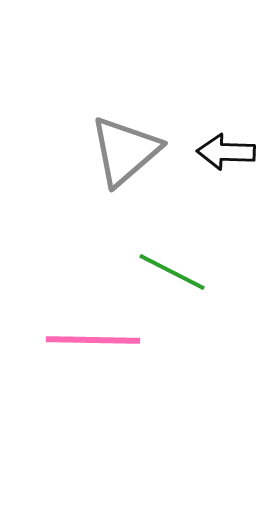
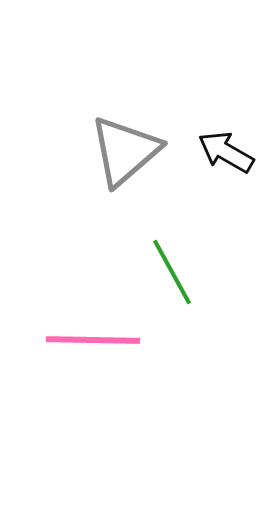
black arrow: rotated 28 degrees clockwise
green line: rotated 34 degrees clockwise
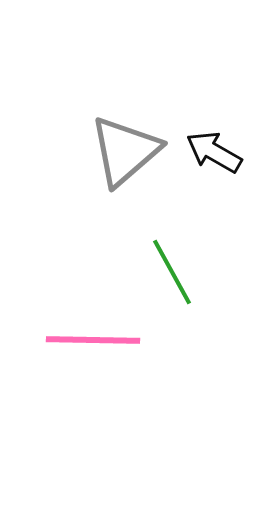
black arrow: moved 12 px left
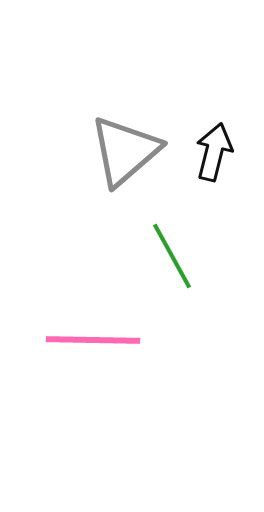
black arrow: rotated 74 degrees clockwise
green line: moved 16 px up
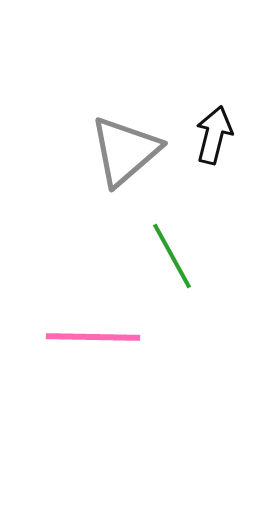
black arrow: moved 17 px up
pink line: moved 3 px up
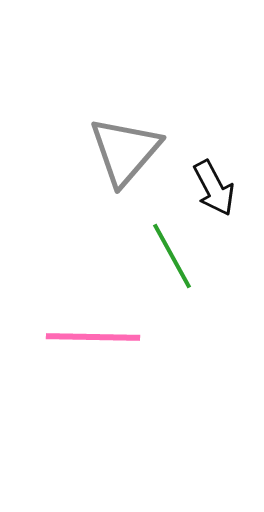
black arrow: moved 53 px down; rotated 138 degrees clockwise
gray triangle: rotated 8 degrees counterclockwise
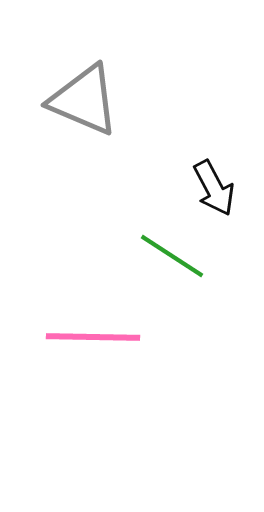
gray triangle: moved 41 px left, 51 px up; rotated 48 degrees counterclockwise
green line: rotated 28 degrees counterclockwise
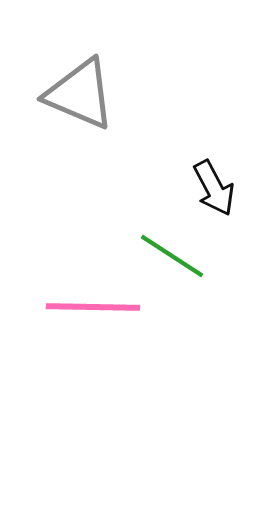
gray triangle: moved 4 px left, 6 px up
pink line: moved 30 px up
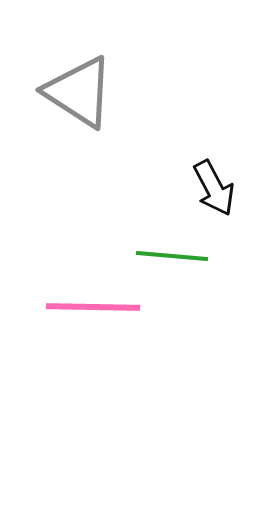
gray triangle: moved 1 px left, 2 px up; rotated 10 degrees clockwise
green line: rotated 28 degrees counterclockwise
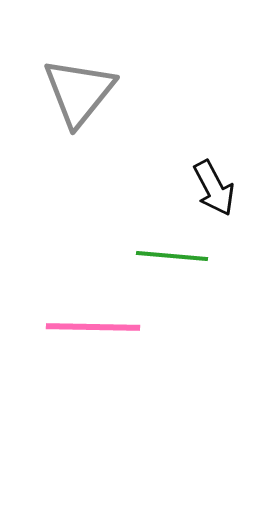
gray triangle: rotated 36 degrees clockwise
pink line: moved 20 px down
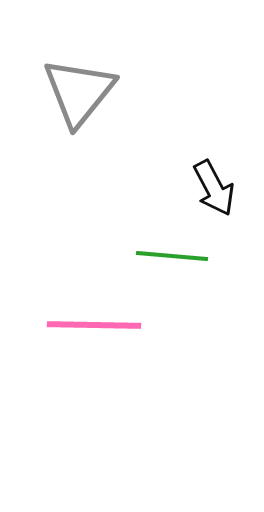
pink line: moved 1 px right, 2 px up
